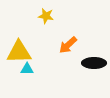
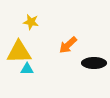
yellow star: moved 15 px left, 6 px down
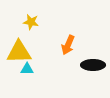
orange arrow: rotated 24 degrees counterclockwise
black ellipse: moved 1 px left, 2 px down
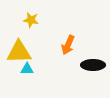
yellow star: moved 2 px up
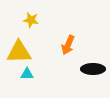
black ellipse: moved 4 px down
cyan triangle: moved 5 px down
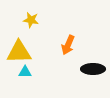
cyan triangle: moved 2 px left, 2 px up
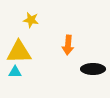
orange arrow: rotated 18 degrees counterclockwise
cyan triangle: moved 10 px left
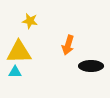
yellow star: moved 1 px left, 1 px down
orange arrow: rotated 12 degrees clockwise
black ellipse: moved 2 px left, 3 px up
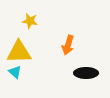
black ellipse: moved 5 px left, 7 px down
cyan triangle: rotated 40 degrees clockwise
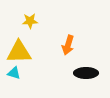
yellow star: rotated 14 degrees counterclockwise
cyan triangle: moved 1 px left, 1 px down; rotated 24 degrees counterclockwise
